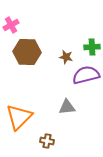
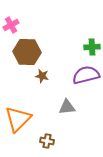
brown star: moved 24 px left, 19 px down
orange triangle: moved 1 px left, 2 px down
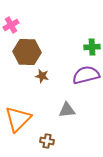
gray triangle: moved 3 px down
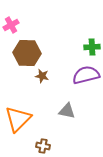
brown hexagon: moved 1 px down
gray triangle: moved 1 px down; rotated 18 degrees clockwise
brown cross: moved 4 px left, 5 px down
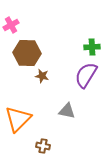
purple semicircle: rotated 44 degrees counterclockwise
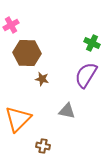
green cross: moved 4 px up; rotated 28 degrees clockwise
brown star: moved 3 px down
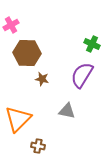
green cross: moved 1 px down
purple semicircle: moved 4 px left
brown cross: moved 5 px left
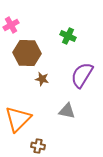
green cross: moved 24 px left, 8 px up
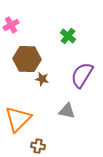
green cross: rotated 14 degrees clockwise
brown hexagon: moved 6 px down
